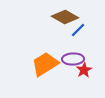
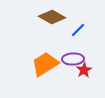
brown diamond: moved 13 px left
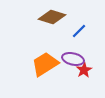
brown diamond: rotated 12 degrees counterclockwise
blue line: moved 1 px right, 1 px down
purple ellipse: rotated 15 degrees clockwise
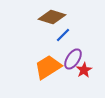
blue line: moved 16 px left, 4 px down
purple ellipse: rotated 70 degrees counterclockwise
orange trapezoid: moved 3 px right, 3 px down
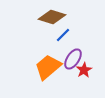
orange trapezoid: rotated 8 degrees counterclockwise
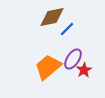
brown diamond: rotated 28 degrees counterclockwise
blue line: moved 4 px right, 6 px up
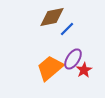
orange trapezoid: moved 2 px right, 1 px down
